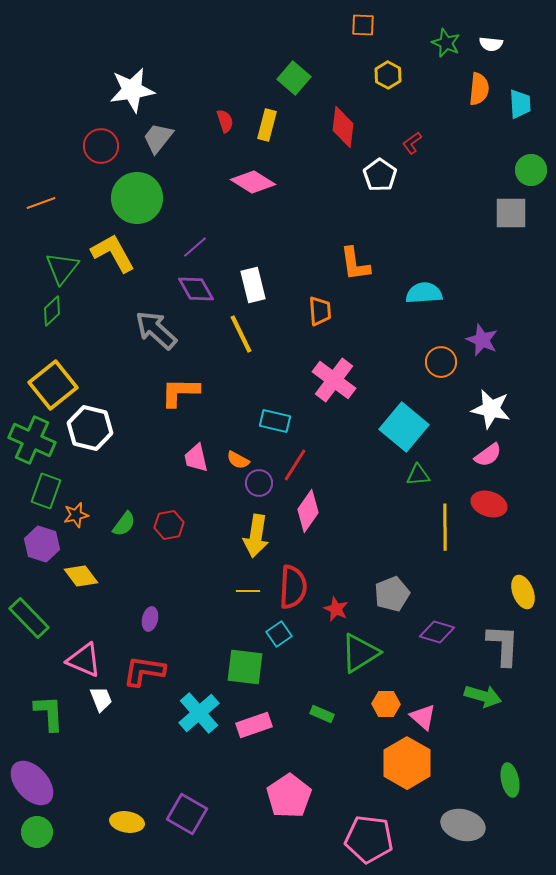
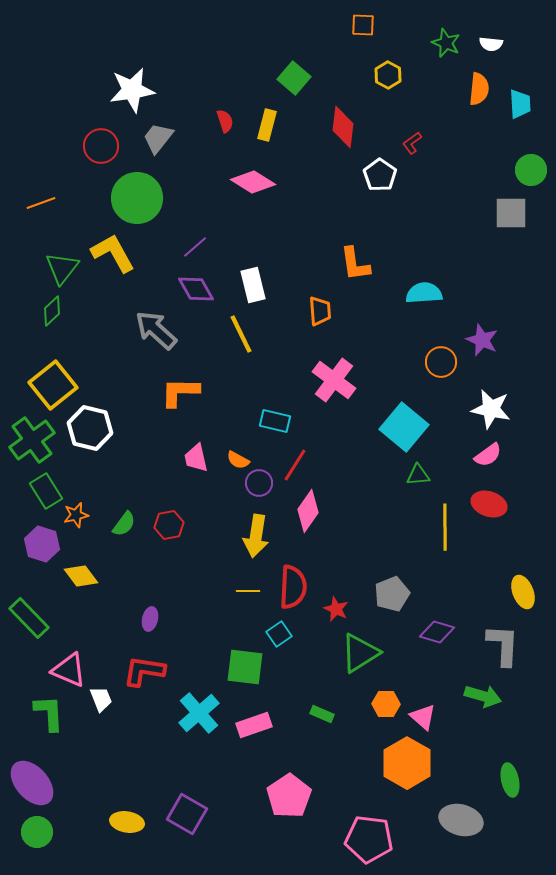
green cross at (32, 440): rotated 30 degrees clockwise
green rectangle at (46, 491): rotated 52 degrees counterclockwise
pink triangle at (84, 660): moved 15 px left, 10 px down
gray ellipse at (463, 825): moved 2 px left, 5 px up
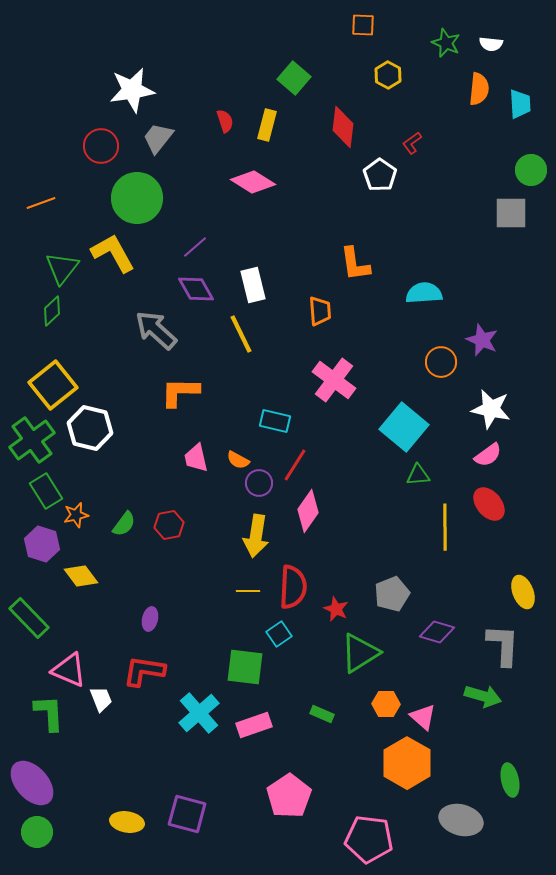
red ellipse at (489, 504): rotated 32 degrees clockwise
purple square at (187, 814): rotated 15 degrees counterclockwise
